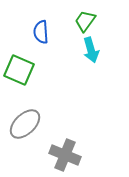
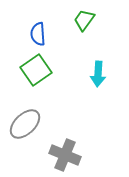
green trapezoid: moved 1 px left, 1 px up
blue semicircle: moved 3 px left, 2 px down
cyan arrow: moved 7 px right, 24 px down; rotated 20 degrees clockwise
green square: moved 17 px right; rotated 32 degrees clockwise
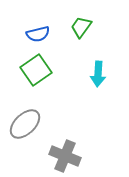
green trapezoid: moved 3 px left, 7 px down
blue semicircle: rotated 100 degrees counterclockwise
gray cross: moved 1 px down
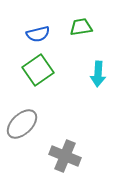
green trapezoid: rotated 45 degrees clockwise
green square: moved 2 px right
gray ellipse: moved 3 px left
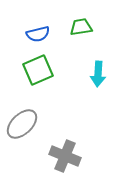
green square: rotated 12 degrees clockwise
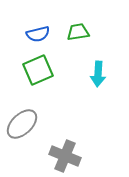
green trapezoid: moved 3 px left, 5 px down
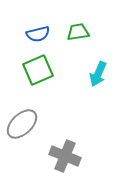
cyan arrow: rotated 20 degrees clockwise
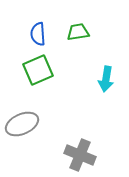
blue semicircle: rotated 100 degrees clockwise
cyan arrow: moved 8 px right, 5 px down; rotated 15 degrees counterclockwise
gray ellipse: rotated 20 degrees clockwise
gray cross: moved 15 px right, 1 px up
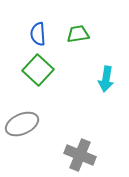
green trapezoid: moved 2 px down
green square: rotated 24 degrees counterclockwise
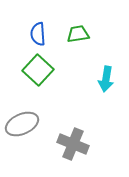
gray cross: moved 7 px left, 11 px up
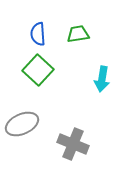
cyan arrow: moved 4 px left
